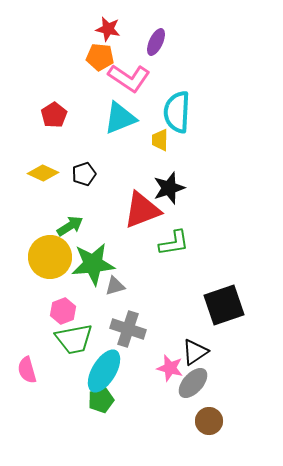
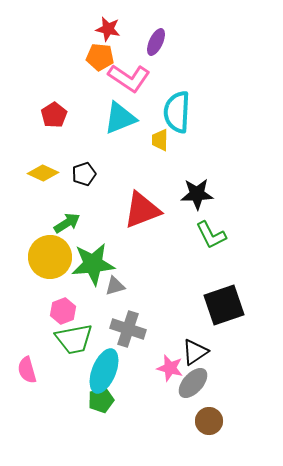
black star: moved 28 px right, 6 px down; rotated 16 degrees clockwise
green arrow: moved 3 px left, 3 px up
green L-shape: moved 37 px right, 8 px up; rotated 72 degrees clockwise
cyan ellipse: rotated 9 degrees counterclockwise
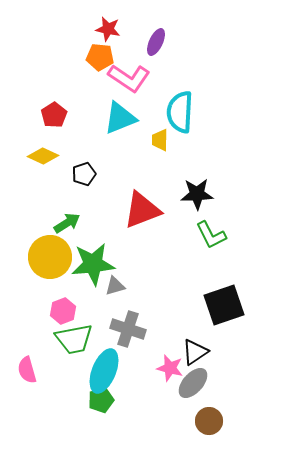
cyan semicircle: moved 3 px right
yellow diamond: moved 17 px up
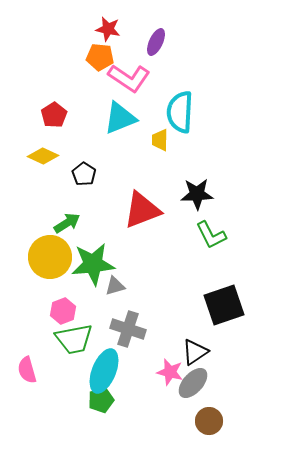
black pentagon: rotated 20 degrees counterclockwise
pink star: moved 4 px down
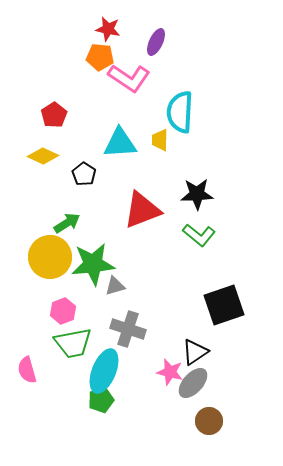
cyan triangle: moved 25 px down; rotated 18 degrees clockwise
green L-shape: moved 12 px left; rotated 24 degrees counterclockwise
green trapezoid: moved 1 px left, 4 px down
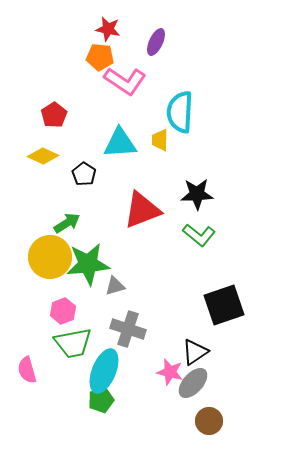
pink L-shape: moved 4 px left, 3 px down
green star: moved 5 px left
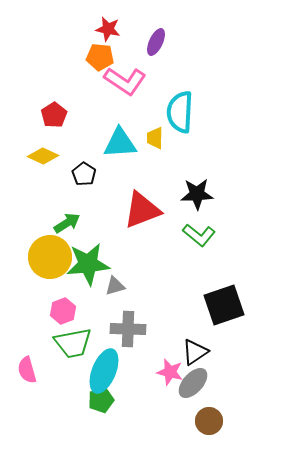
yellow trapezoid: moved 5 px left, 2 px up
gray cross: rotated 16 degrees counterclockwise
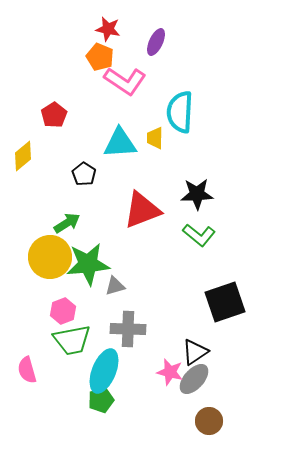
orange pentagon: rotated 16 degrees clockwise
yellow diamond: moved 20 px left; rotated 64 degrees counterclockwise
black square: moved 1 px right, 3 px up
green trapezoid: moved 1 px left, 3 px up
gray ellipse: moved 1 px right, 4 px up
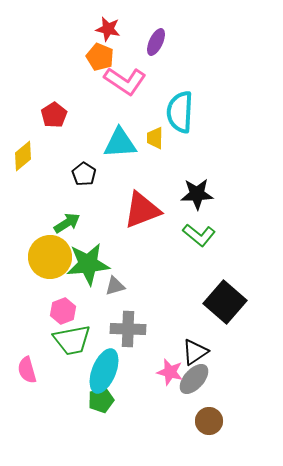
black square: rotated 30 degrees counterclockwise
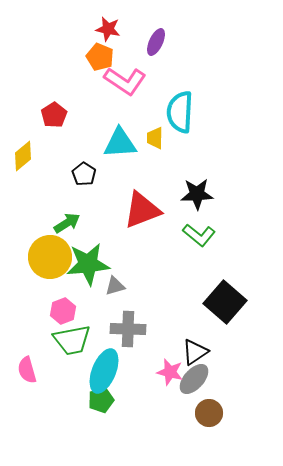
brown circle: moved 8 px up
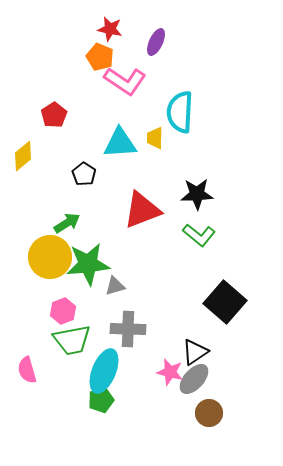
red star: moved 2 px right
